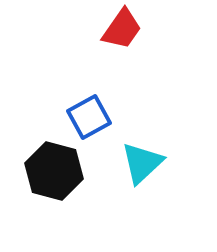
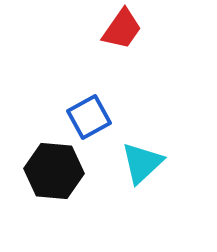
black hexagon: rotated 10 degrees counterclockwise
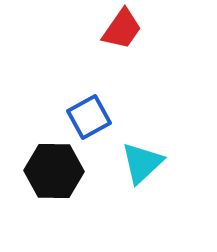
black hexagon: rotated 4 degrees counterclockwise
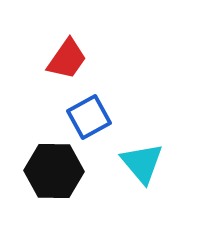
red trapezoid: moved 55 px left, 30 px down
cyan triangle: rotated 27 degrees counterclockwise
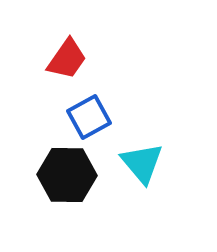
black hexagon: moved 13 px right, 4 px down
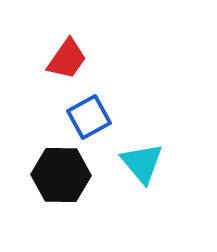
black hexagon: moved 6 px left
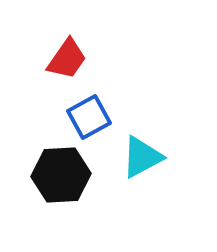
cyan triangle: moved 6 px up; rotated 42 degrees clockwise
black hexagon: rotated 4 degrees counterclockwise
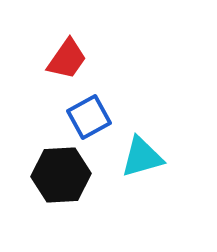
cyan triangle: rotated 12 degrees clockwise
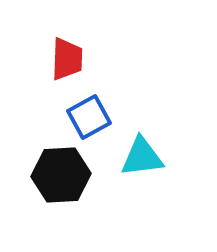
red trapezoid: rotated 33 degrees counterclockwise
cyan triangle: rotated 9 degrees clockwise
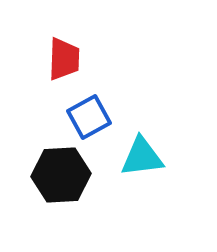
red trapezoid: moved 3 px left
